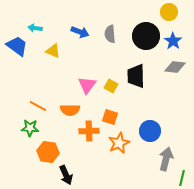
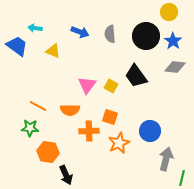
black trapezoid: rotated 35 degrees counterclockwise
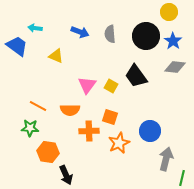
yellow triangle: moved 3 px right, 5 px down
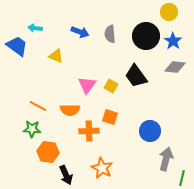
green star: moved 2 px right, 1 px down
orange star: moved 17 px left, 25 px down; rotated 20 degrees counterclockwise
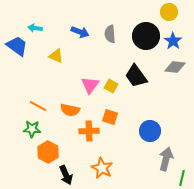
pink triangle: moved 3 px right
orange semicircle: rotated 12 degrees clockwise
orange hexagon: rotated 20 degrees clockwise
